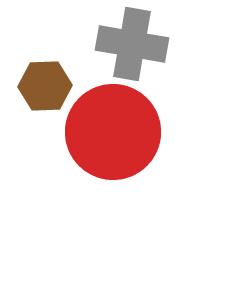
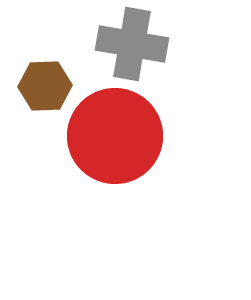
red circle: moved 2 px right, 4 px down
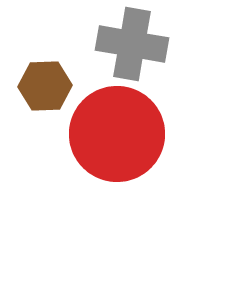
red circle: moved 2 px right, 2 px up
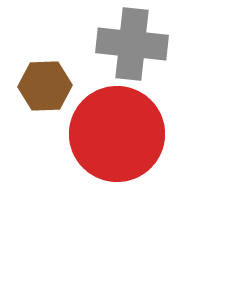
gray cross: rotated 4 degrees counterclockwise
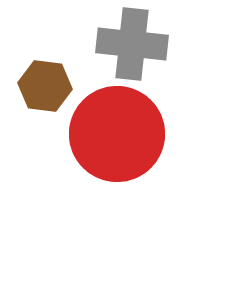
brown hexagon: rotated 9 degrees clockwise
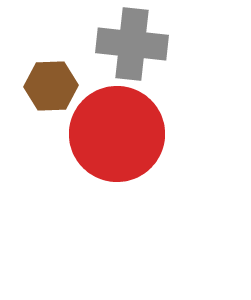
brown hexagon: moved 6 px right; rotated 9 degrees counterclockwise
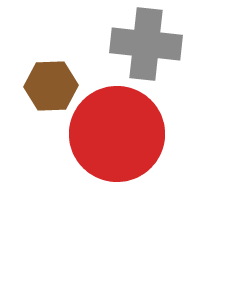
gray cross: moved 14 px right
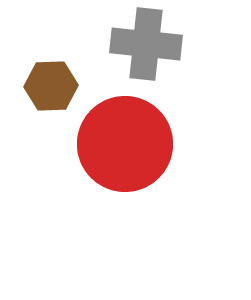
red circle: moved 8 px right, 10 px down
